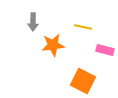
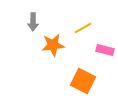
yellow line: moved 1 px down; rotated 42 degrees counterclockwise
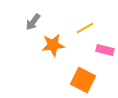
gray arrow: rotated 36 degrees clockwise
yellow line: moved 2 px right
orange square: moved 1 px up
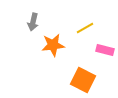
gray arrow: rotated 24 degrees counterclockwise
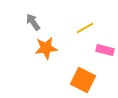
gray arrow: rotated 132 degrees clockwise
orange star: moved 7 px left, 3 px down
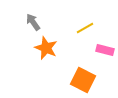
orange star: rotated 30 degrees clockwise
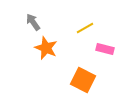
pink rectangle: moved 1 px up
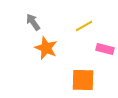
yellow line: moved 1 px left, 2 px up
orange square: rotated 25 degrees counterclockwise
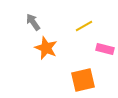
orange square: rotated 15 degrees counterclockwise
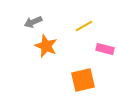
gray arrow: rotated 78 degrees counterclockwise
orange star: moved 2 px up
